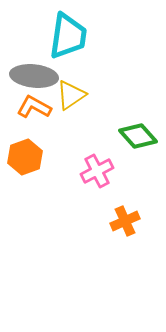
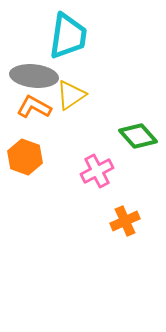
orange hexagon: rotated 20 degrees counterclockwise
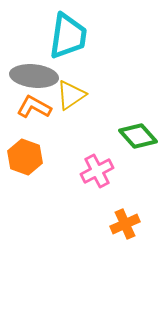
orange cross: moved 3 px down
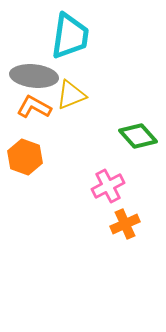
cyan trapezoid: moved 2 px right
yellow triangle: rotated 12 degrees clockwise
pink cross: moved 11 px right, 15 px down
